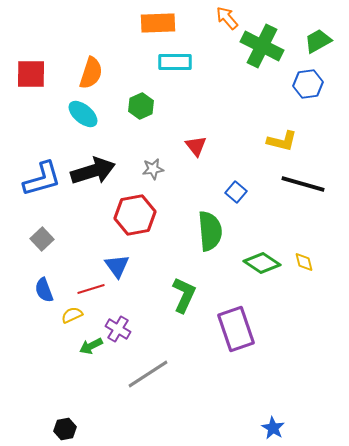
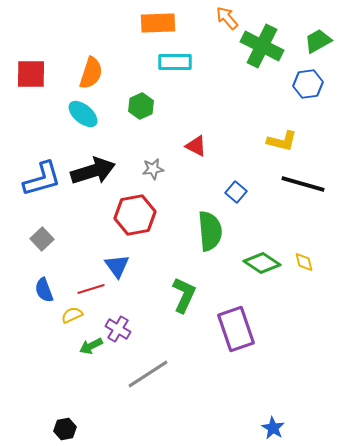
red triangle: rotated 25 degrees counterclockwise
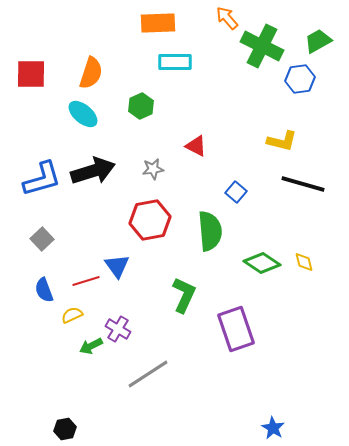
blue hexagon: moved 8 px left, 5 px up
red hexagon: moved 15 px right, 5 px down
red line: moved 5 px left, 8 px up
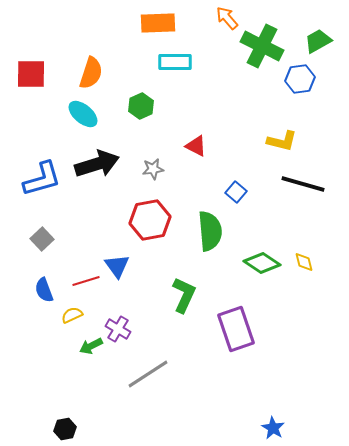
black arrow: moved 4 px right, 7 px up
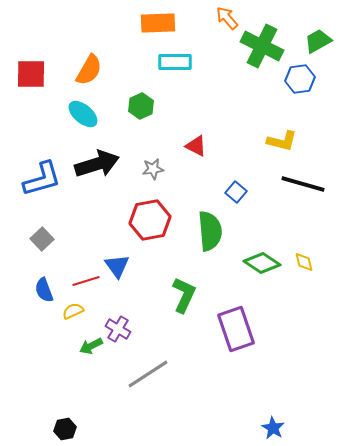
orange semicircle: moved 2 px left, 3 px up; rotated 12 degrees clockwise
yellow semicircle: moved 1 px right, 4 px up
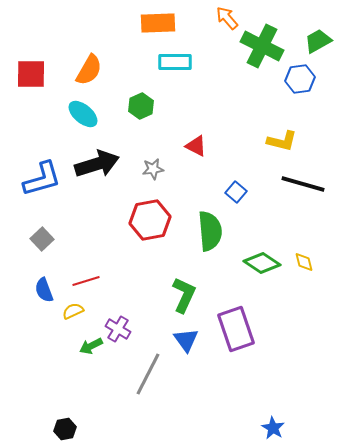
blue triangle: moved 69 px right, 74 px down
gray line: rotated 30 degrees counterclockwise
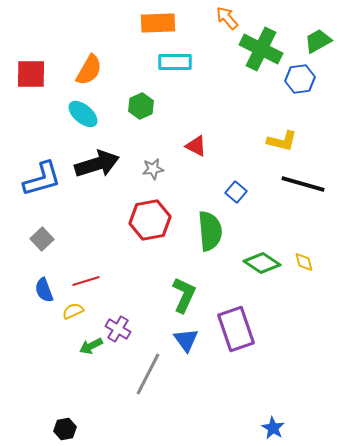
green cross: moved 1 px left, 3 px down
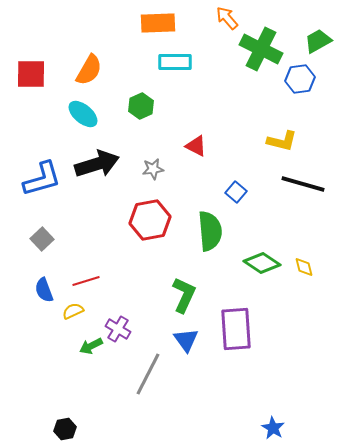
yellow diamond: moved 5 px down
purple rectangle: rotated 15 degrees clockwise
